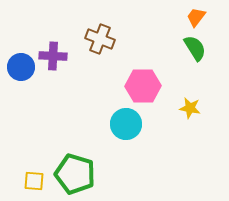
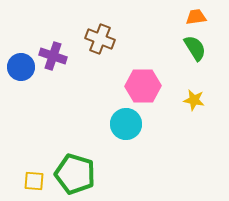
orange trapezoid: rotated 45 degrees clockwise
purple cross: rotated 16 degrees clockwise
yellow star: moved 4 px right, 8 px up
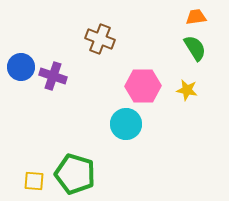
purple cross: moved 20 px down
yellow star: moved 7 px left, 10 px up
